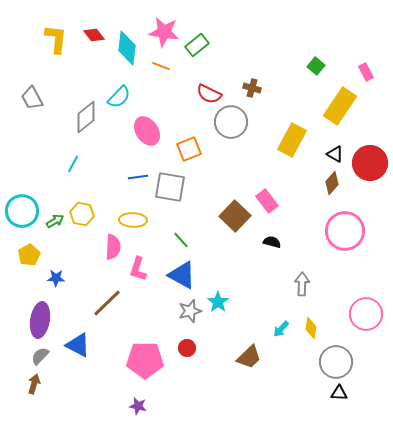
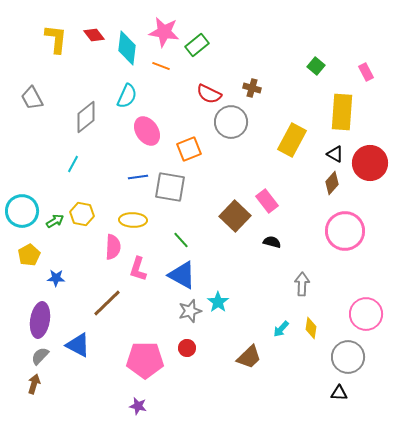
cyan semicircle at (119, 97): moved 8 px right, 1 px up; rotated 20 degrees counterclockwise
yellow rectangle at (340, 106): moved 2 px right, 6 px down; rotated 30 degrees counterclockwise
gray circle at (336, 362): moved 12 px right, 5 px up
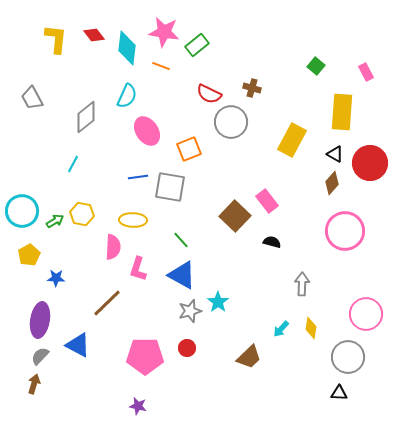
pink pentagon at (145, 360): moved 4 px up
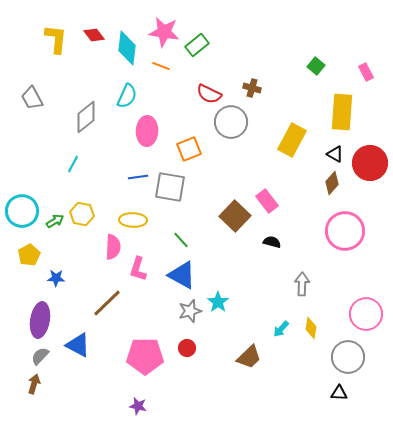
pink ellipse at (147, 131): rotated 36 degrees clockwise
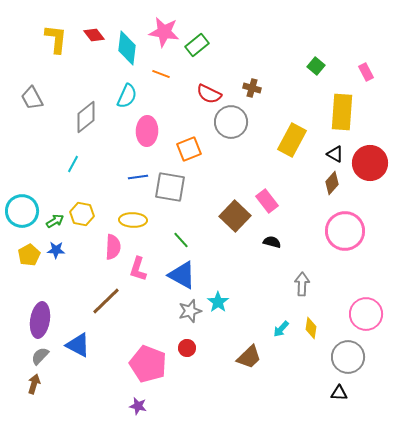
orange line at (161, 66): moved 8 px down
blue star at (56, 278): moved 28 px up
brown line at (107, 303): moved 1 px left, 2 px up
pink pentagon at (145, 356): moved 3 px right, 8 px down; rotated 21 degrees clockwise
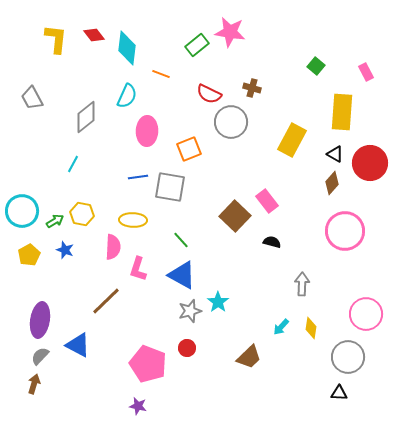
pink star at (164, 32): moved 66 px right
blue star at (56, 250): moved 9 px right; rotated 18 degrees clockwise
cyan arrow at (281, 329): moved 2 px up
